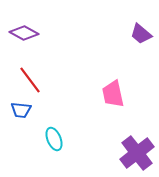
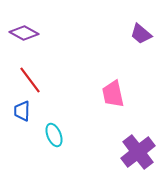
blue trapezoid: moved 1 px right, 1 px down; rotated 85 degrees clockwise
cyan ellipse: moved 4 px up
purple cross: moved 1 px right, 1 px up
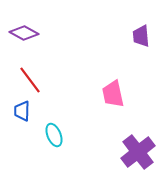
purple trapezoid: moved 2 px down; rotated 45 degrees clockwise
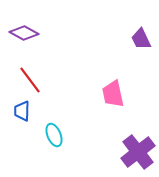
purple trapezoid: moved 3 px down; rotated 20 degrees counterclockwise
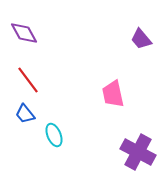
purple diamond: rotated 32 degrees clockwise
purple trapezoid: rotated 15 degrees counterclockwise
red line: moved 2 px left
blue trapezoid: moved 3 px right, 3 px down; rotated 40 degrees counterclockwise
purple cross: rotated 24 degrees counterclockwise
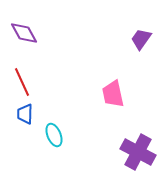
purple trapezoid: rotated 75 degrees clockwise
red line: moved 6 px left, 2 px down; rotated 12 degrees clockwise
blue trapezoid: rotated 40 degrees clockwise
